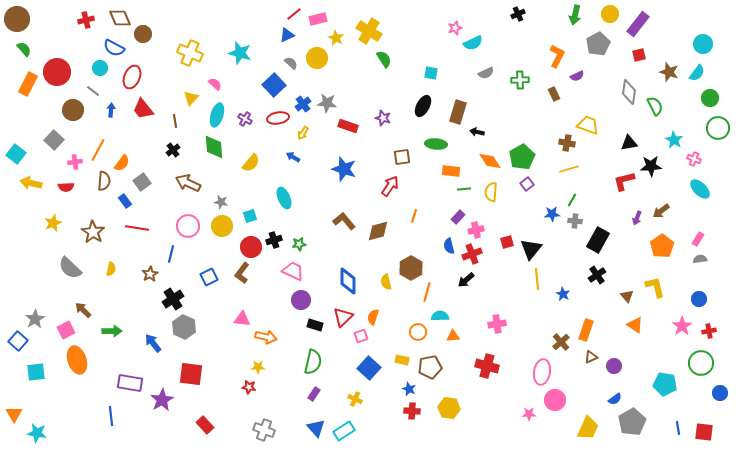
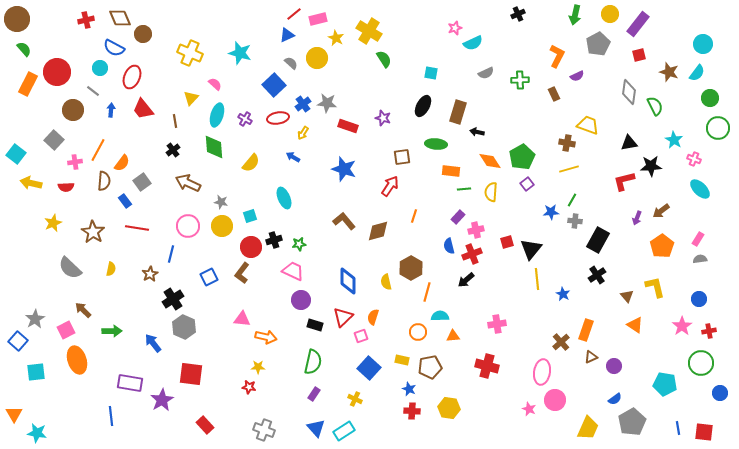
blue star at (552, 214): moved 1 px left, 2 px up
pink star at (529, 414): moved 5 px up; rotated 24 degrees clockwise
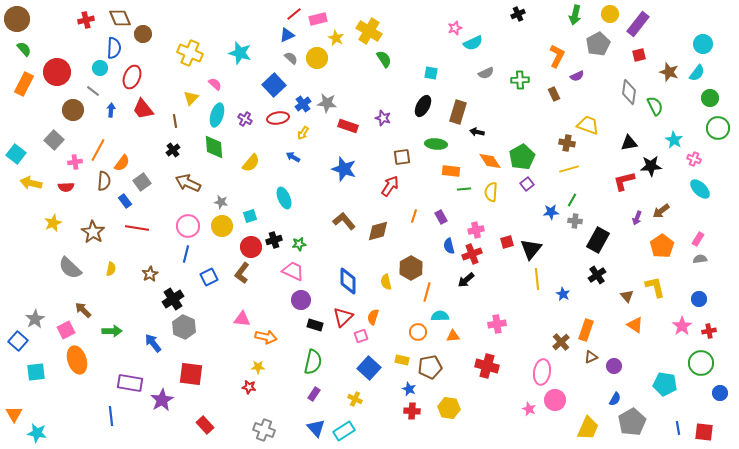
blue semicircle at (114, 48): rotated 115 degrees counterclockwise
gray semicircle at (291, 63): moved 5 px up
orange rectangle at (28, 84): moved 4 px left
purple rectangle at (458, 217): moved 17 px left; rotated 72 degrees counterclockwise
blue line at (171, 254): moved 15 px right
blue semicircle at (615, 399): rotated 24 degrees counterclockwise
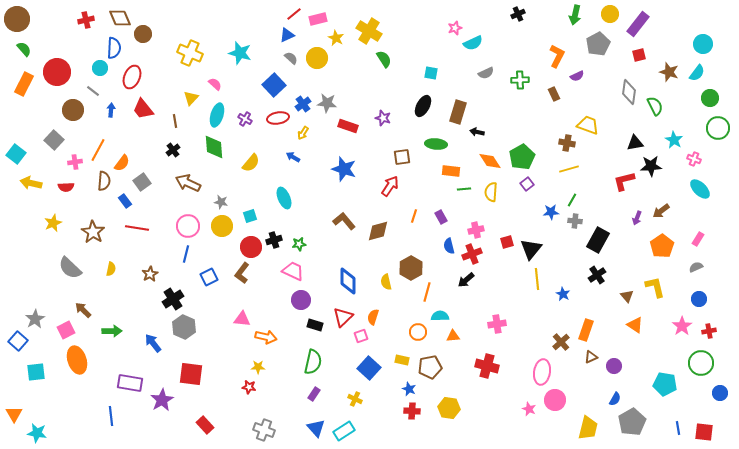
black triangle at (629, 143): moved 6 px right
gray semicircle at (700, 259): moved 4 px left, 8 px down; rotated 16 degrees counterclockwise
yellow trapezoid at (588, 428): rotated 10 degrees counterclockwise
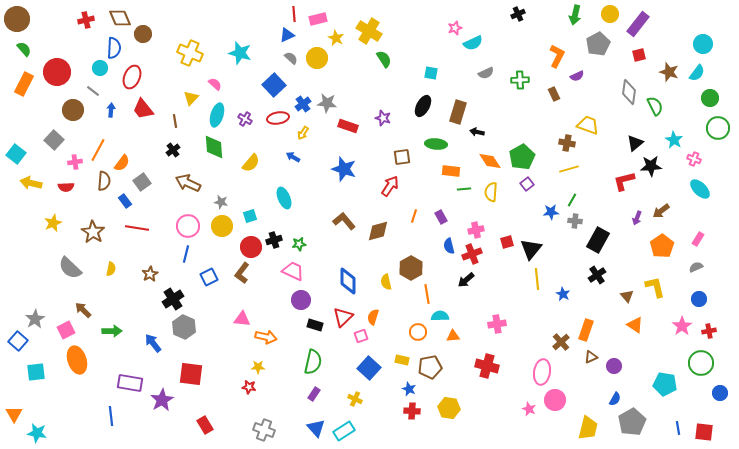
red line at (294, 14): rotated 56 degrees counterclockwise
black triangle at (635, 143): rotated 30 degrees counterclockwise
orange line at (427, 292): moved 2 px down; rotated 24 degrees counterclockwise
red rectangle at (205, 425): rotated 12 degrees clockwise
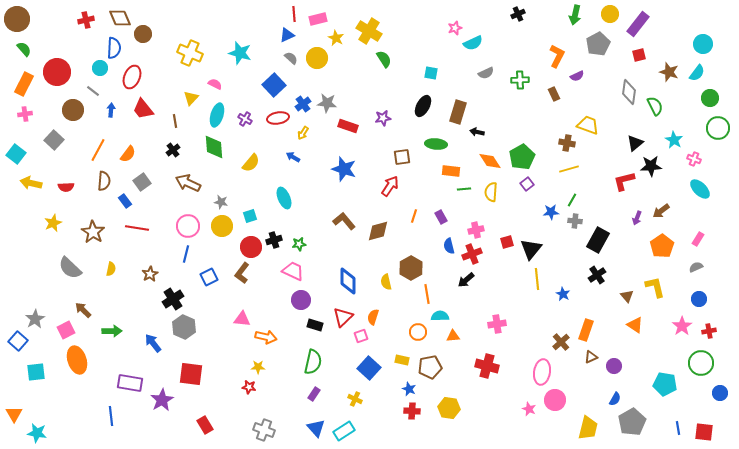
pink semicircle at (215, 84): rotated 16 degrees counterclockwise
purple star at (383, 118): rotated 28 degrees counterclockwise
pink cross at (75, 162): moved 50 px left, 48 px up
orange semicircle at (122, 163): moved 6 px right, 9 px up
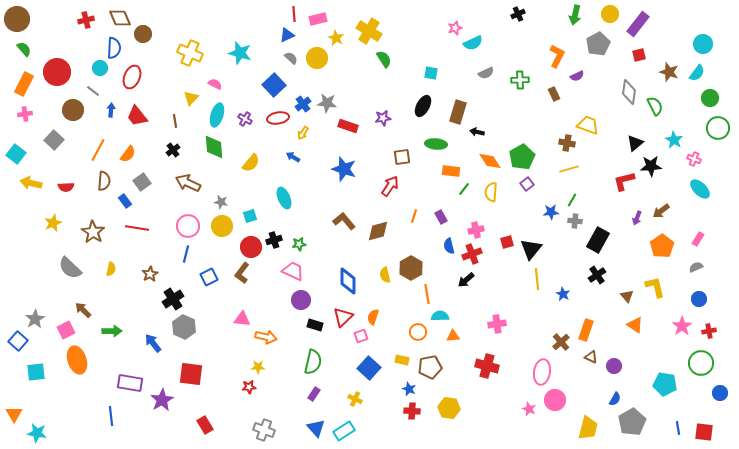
red trapezoid at (143, 109): moved 6 px left, 7 px down
green line at (464, 189): rotated 48 degrees counterclockwise
yellow semicircle at (386, 282): moved 1 px left, 7 px up
brown triangle at (591, 357): rotated 48 degrees clockwise
red star at (249, 387): rotated 16 degrees counterclockwise
